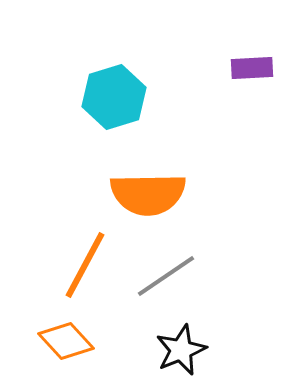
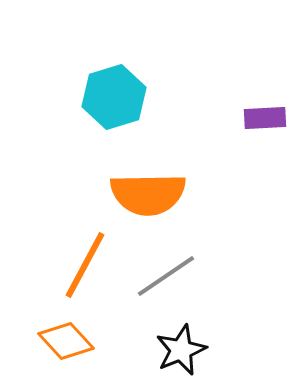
purple rectangle: moved 13 px right, 50 px down
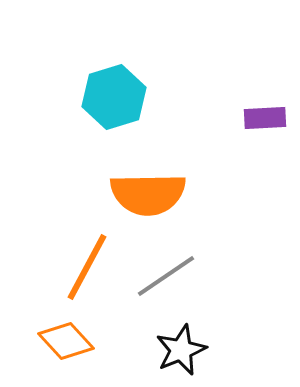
orange line: moved 2 px right, 2 px down
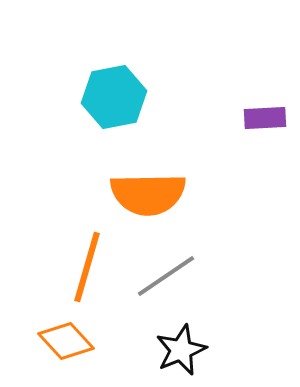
cyan hexagon: rotated 6 degrees clockwise
orange line: rotated 12 degrees counterclockwise
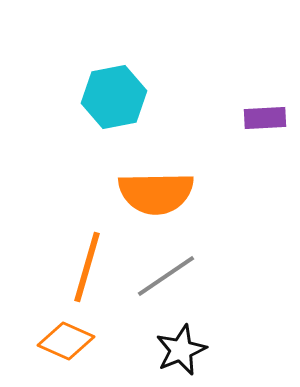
orange semicircle: moved 8 px right, 1 px up
orange diamond: rotated 24 degrees counterclockwise
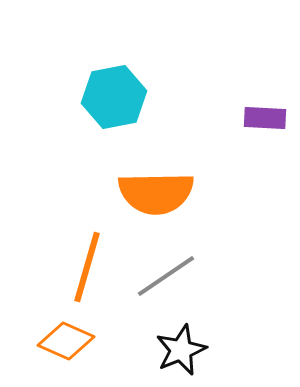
purple rectangle: rotated 6 degrees clockwise
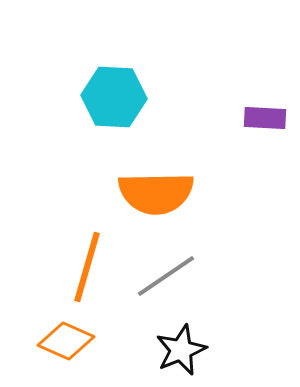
cyan hexagon: rotated 14 degrees clockwise
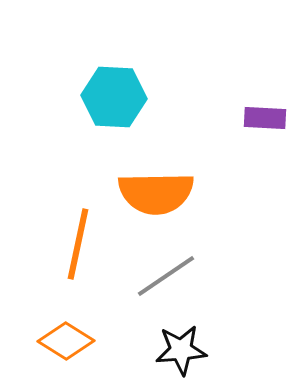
orange line: moved 9 px left, 23 px up; rotated 4 degrees counterclockwise
orange diamond: rotated 8 degrees clockwise
black star: rotated 18 degrees clockwise
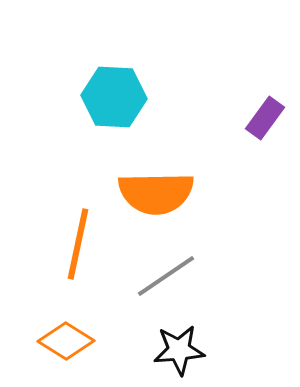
purple rectangle: rotated 57 degrees counterclockwise
black star: moved 2 px left
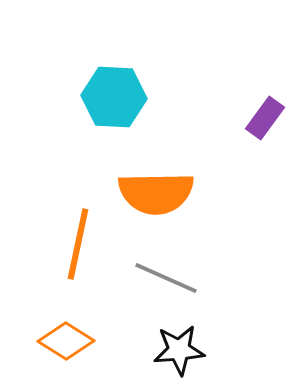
gray line: moved 2 px down; rotated 58 degrees clockwise
